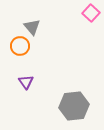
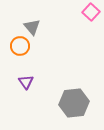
pink square: moved 1 px up
gray hexagon: moved 3 px up
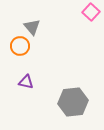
purple triangle: rotated 42 degrees counterclockwise
gray hexagon: moved 1 px left, 1 px up
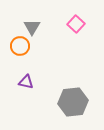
pink square: moved 15 px left, 12 px down
gray triangle: rotated 12 degrees clockwise
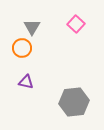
orange circle: moved 2 px right, 2 px down
gray hexagon: moved 1 px right
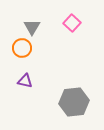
pink square: moved 4 px left, 1 px up
purple triangle: moved 1 px left, 1 px up
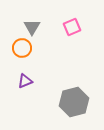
pink square: moved 4 px down; rotated 24 degrees clockwise
purple triangle: rotated 35 degrees counterclockwise
gray hexagon: rotated 8 degrees counterclockwise
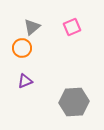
gray triangle: rotated 18 degrees clockwise
gray hexagon: rotated 12 degrees clockwise
